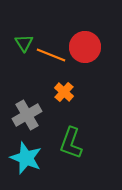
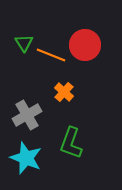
red circle: moved 2 px up
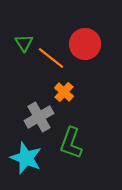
red circle: moved 1 px up
orange line: moved 3 px down; rotated 16 degrees clockwise
gray cross: moved 12 px right, 2 px down
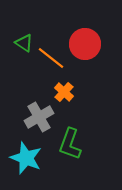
green triangle: rotated 24 degrees counterclockwise
green L-shape: moved 1 px left, 1 px down
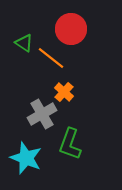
red circle: moved 14 px left, 15 px up
gray cross: moved 3 px right, 3 px up
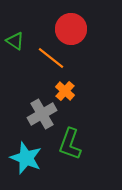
green triangle: moved 9 px left, 2 px up
orange cross: moved 1 px right, 1 px up
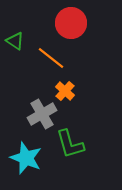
red circle: moved 6 px up
green L-shape: rotated 36 degrees counterclockwise
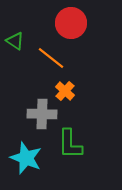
gray cross: rotated 32 degrees clockwise
green L-shape: rotated 16 degrees clockwise
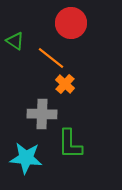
orange cross: moved 7 px up
cyan star: rotated 16 degrees counterclockwise
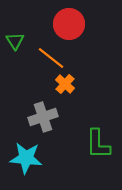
red circle: moved 2 px left, 1 px down
green triangle: rotated 24 degrees clockwise
gray cross: moved 1 px right, 3 px down; rotated 20 degrees counterclockwise
green L-shape: moved 28 px right
